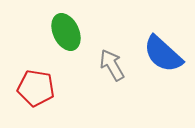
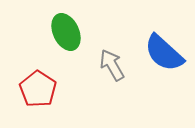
blue semicircle: moved 1 px right, 1 px up
red pentagon: moved 2 px right, 1 px down; rotated 24 degrees clockwise
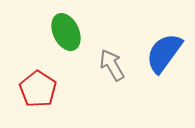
blue semicircle: rotated 84 degrees clockwise
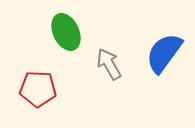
gray arrow: moved 3 px left, 1 px up
red pentagon: rotated 30 degrees counterclockwise
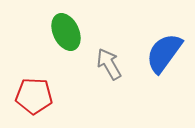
red pentagon: moved 4 px left, 7 px down
